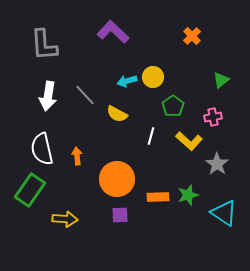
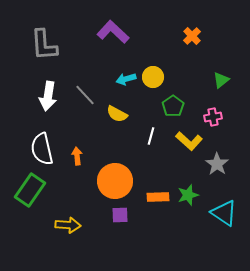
cyan arrow: moved 1 px left, 2 px up
orange circle: moved 2 px left, 2 px down
yellow arrow: moved 3 px right, 6 px down
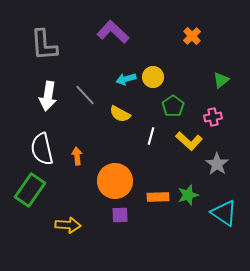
yellow semicircle: moved 3 px right
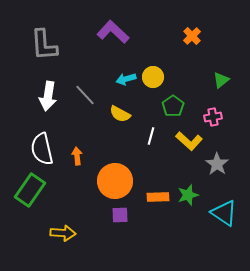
yellow arrow: moved 5 px left, 8 px down
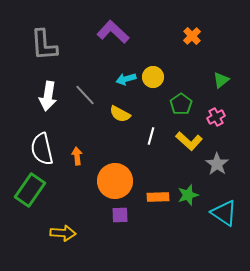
green pentagon: moved 8 px right, 2 px up
pink cross: moved 3 px right; rotated 18 degrees counterclockwise
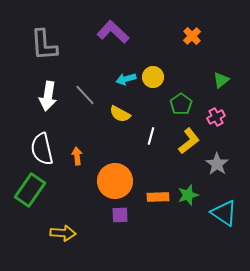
yellow L-shape: rotated 80 degrees counterclockwise
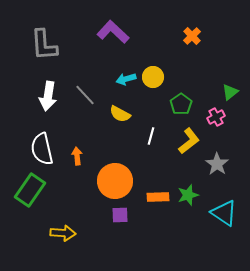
green triangle: moved 9 px right, 12 px down
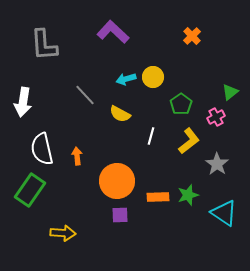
white arrow: moved 25 px left, 6 px down
orange circle: moved 2 px right
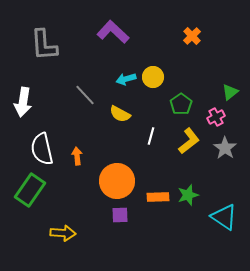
gray star: moved 8 px right, 16 px up
cyan triangle: moved 4 px down
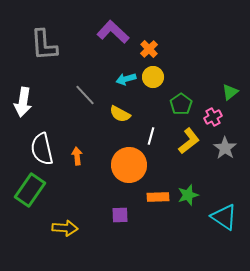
orange cross: moved 43 px left, 13 px down
pink cross: moved 3 px left
orange circle: moved 12 px right, 16 px up
yellow arrow: moved 2 px right, 5 px up
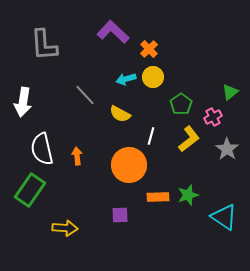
yellow L-shape: moved 2 px up
gray star: moved 2 px right, 1 px down
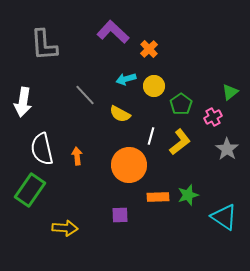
yellow circle: moved 1 px right, 9 px down
yellow L-shape: moved 9 px left, 3 px down
